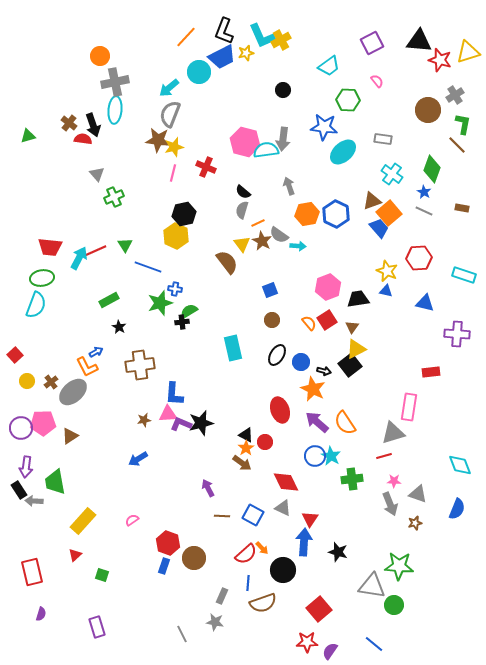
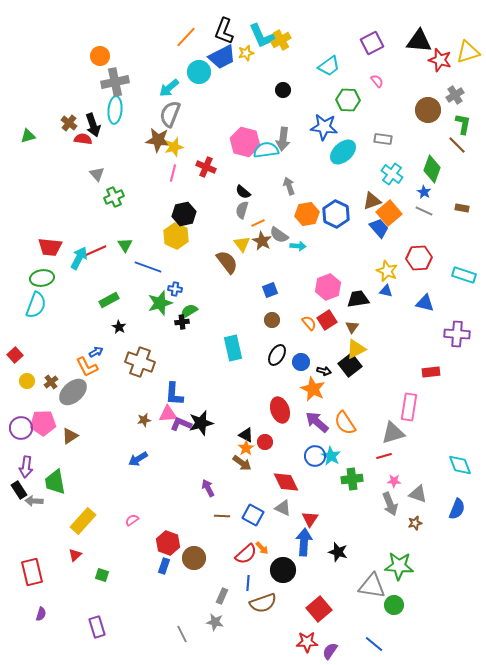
brown cross at (140, 365): moved 3 px up; rotated 28 degrees clockwise
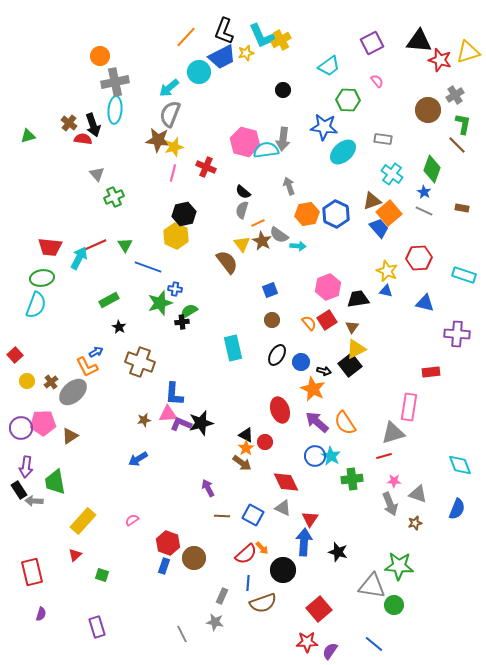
red line at (95, 251): moved 6 px up
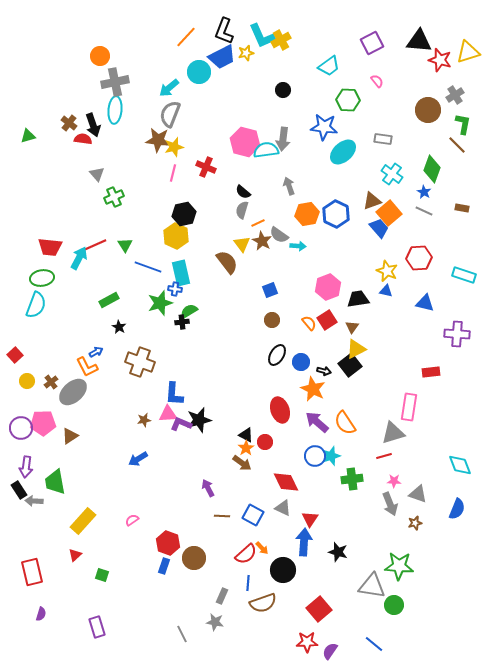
cyan rectangle at (233, 348): moved 52 px left, 75 px up
black star at (201, 423): moved 2 px left, 3 px up
cyan star at (331, 456): rotated 24 degrees clockwise
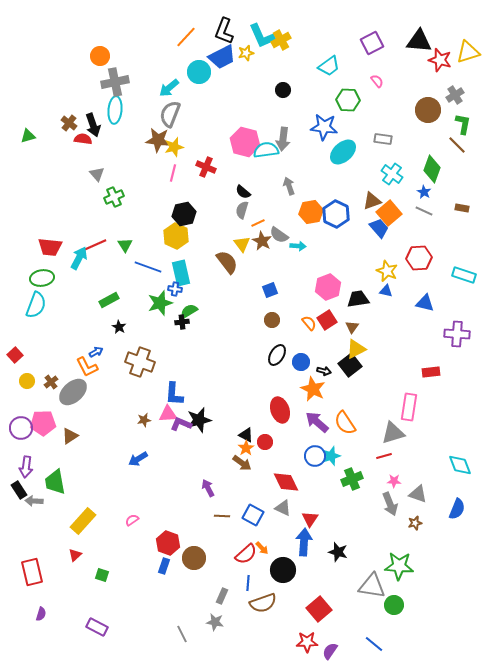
orange hexagon at (307, 214): moved 4 px right, 2 px up
green cross at (352, 479): rotated 15 degrees counterclockwise
purple rectangle at (97, 627): rotated 45 degrees counterclockwise
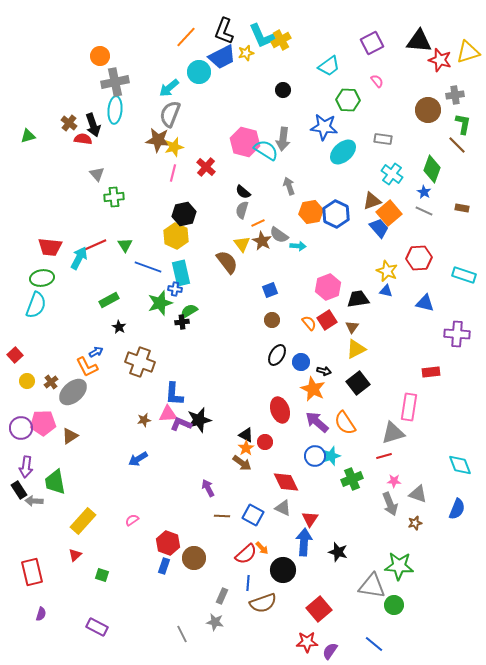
gray cross at (455, 95): rotated 24 degrees clockwise
cyan semicircle at (266, 150): rotated 40 degrees clockwise
red cross at (206, 167): rotated 18 degrees clockwise
green cross at (114, 197): rotated 18 degrees clockwise
black square at (350, 365): moved 8 px right, 18 px down
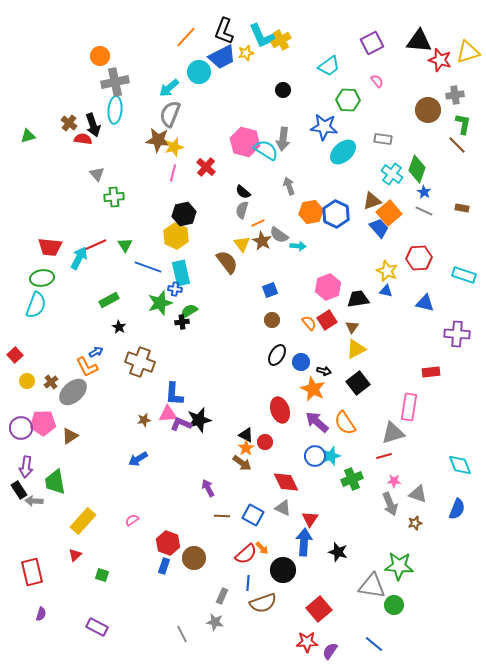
green diamond at (432, 169): moved 15 px left
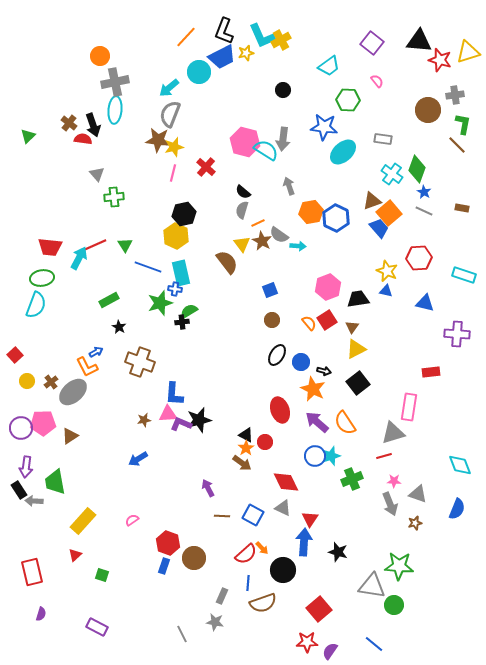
purple square at (372, 43): rotated 25 degrees counterclockwise
green triangle at (28, 136): rotated 28 degrees counterclockwise
blue hexagon at (336, 214): moved 4 px down
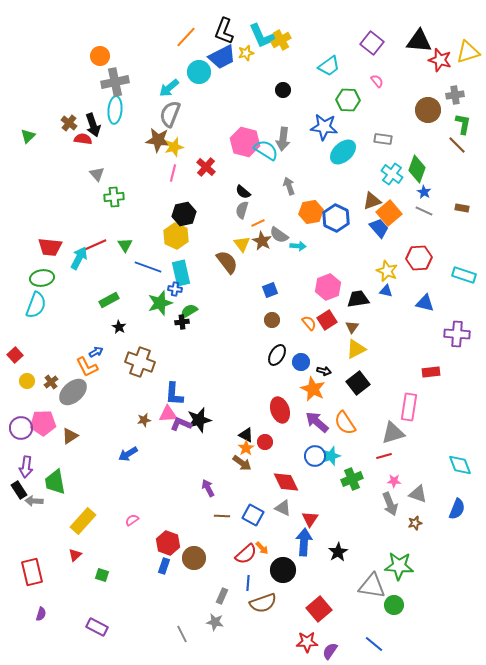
blue arrow at (138, 459): moved 10 px left, 5 px up
black star at (338, 552): rotated 24 degrees clockwise
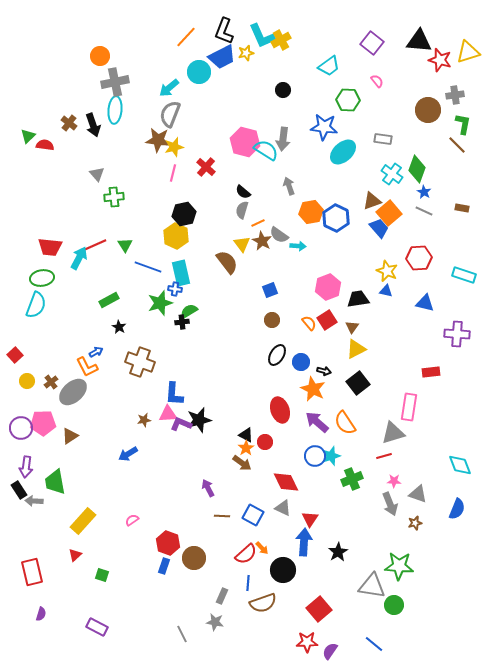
red semicircle at (83, 139): moved 38 px left, 6 px down
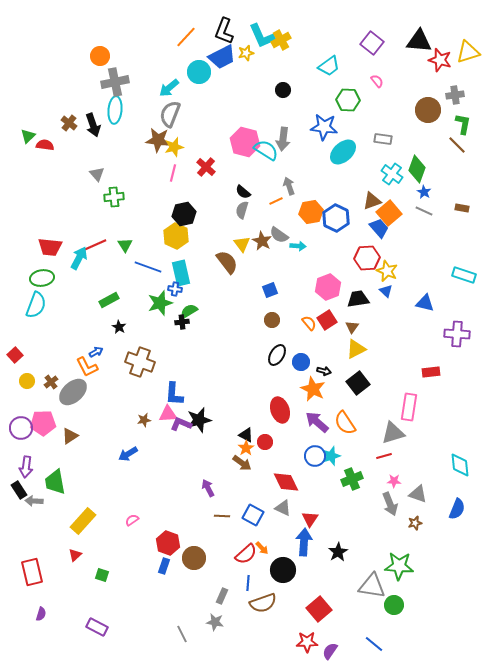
orange line at (258, 223): moved 18 px right, 22 px up
red hexagon at (419, 258): moved 52 px left
blue triangle at (386, 291): rotated 32 degrees clockwise
cyan diamond at (460, 465): rotated 15 degrees clockwise
